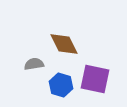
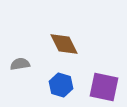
gray semicircle: moved 14 px left
purple square: moved 9 px right, 8 px down
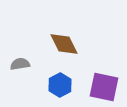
blue hexagon: moved 1 px left; rotated 15 degrees clockwise
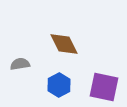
blue hexagon: moved 1 px left
